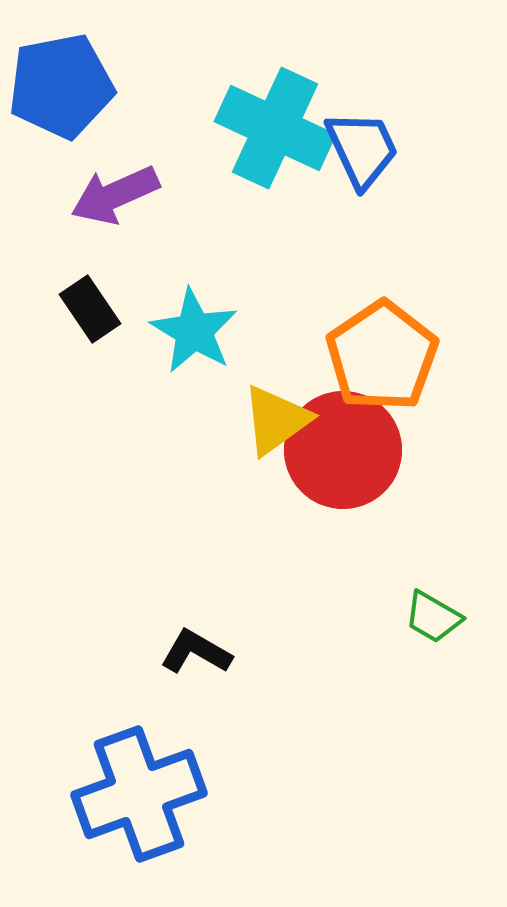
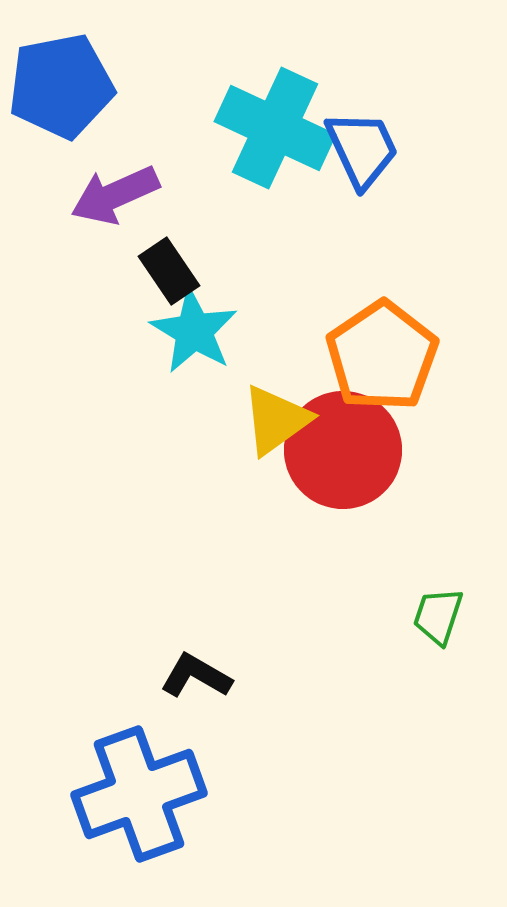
black rectangle: moved 79 px right, 38 px up
green trapezoid: moved 5 px right, 1 px up; rotated 78 degrees clockwise
black L-shape: moved 24 px down
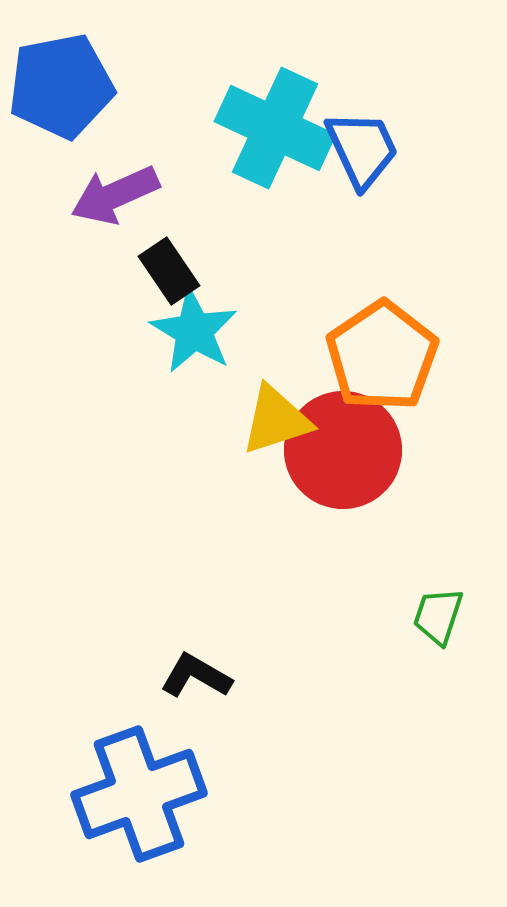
yellow triangle: rotated 18 degrees clockwise
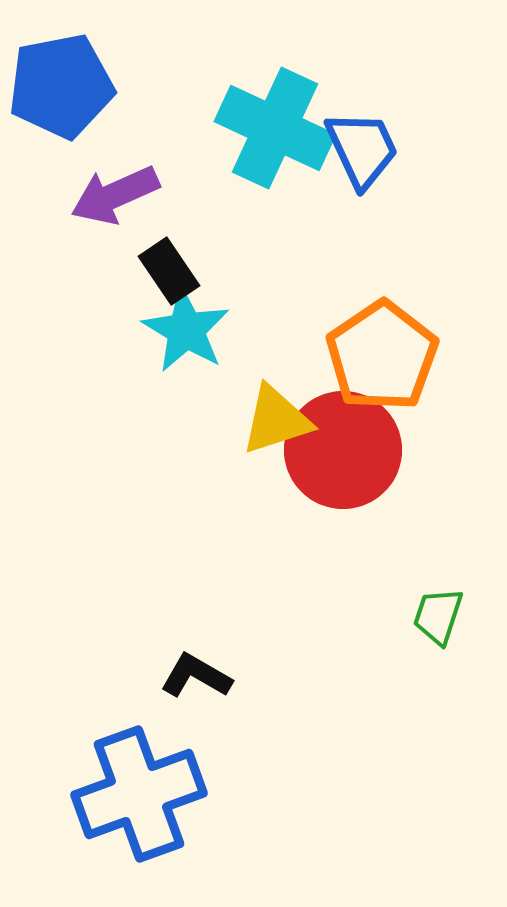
cyan star: moved 8 px left, 1 px up
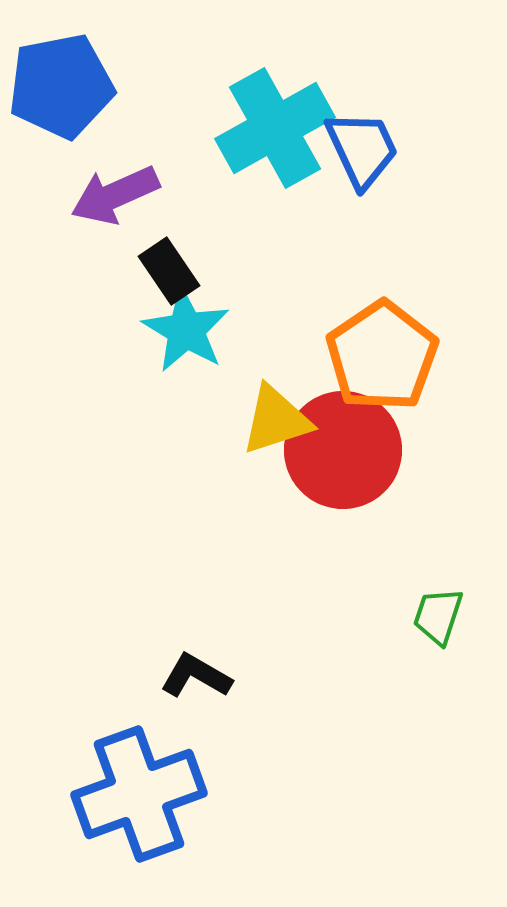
cyan cross: rotated 36 degrees clockwise
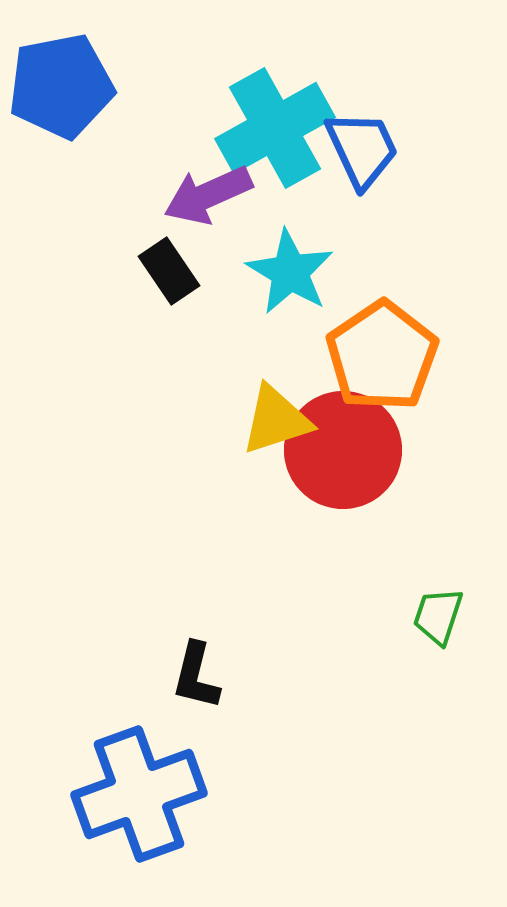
purple arrow: moved 93 px right
cyan star: moved 104 px right, 58 px up
black L-shape: rotated 106 degrees counterclockwise
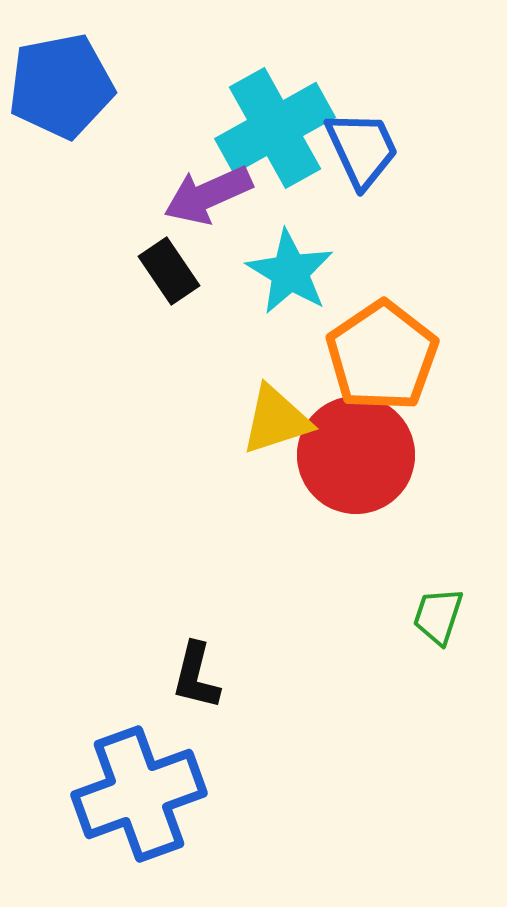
red circle: moved 13 px right, 5 px down
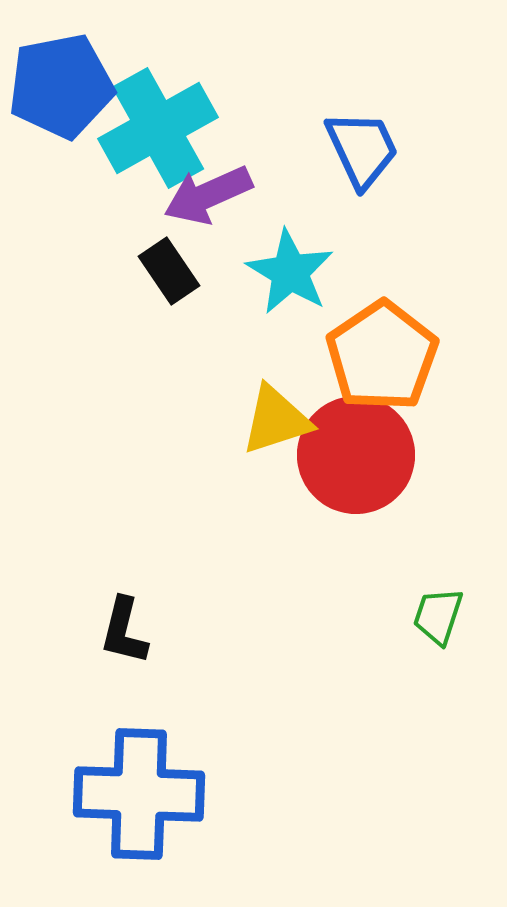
cyan cross: moved 117 px left
black L-shape: moved 72 px left, 45 px up
blue cross: rotated 22 degrees clockwise
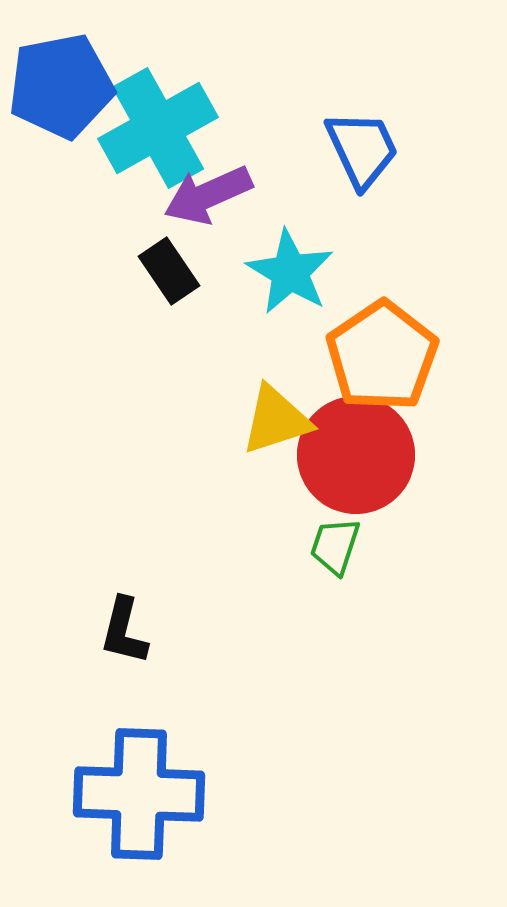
green trapezoid: moved 103 px left, 70 px up
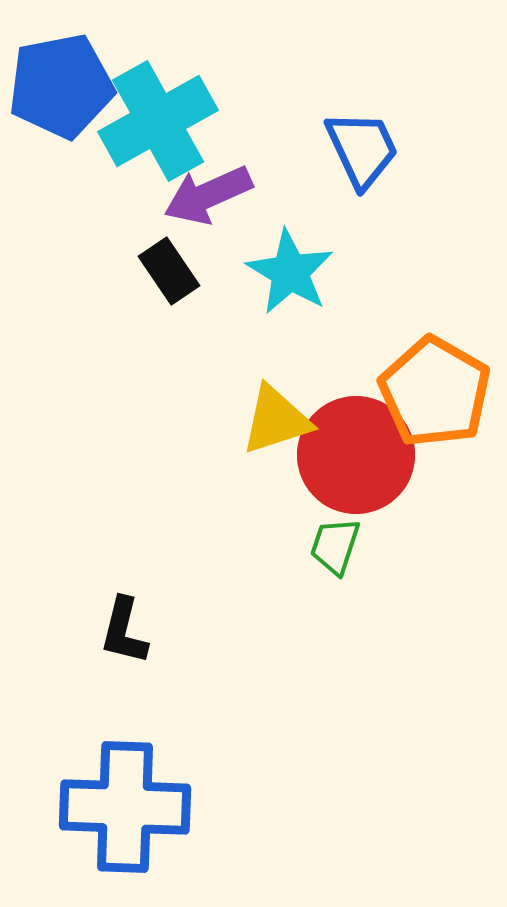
cyan cross: moved 7 px up
orange pentagon: moved 53 px right, 36 px down; rotated 8 degrees counterclockwise
blue cross: moved 14 px left, 13 px down
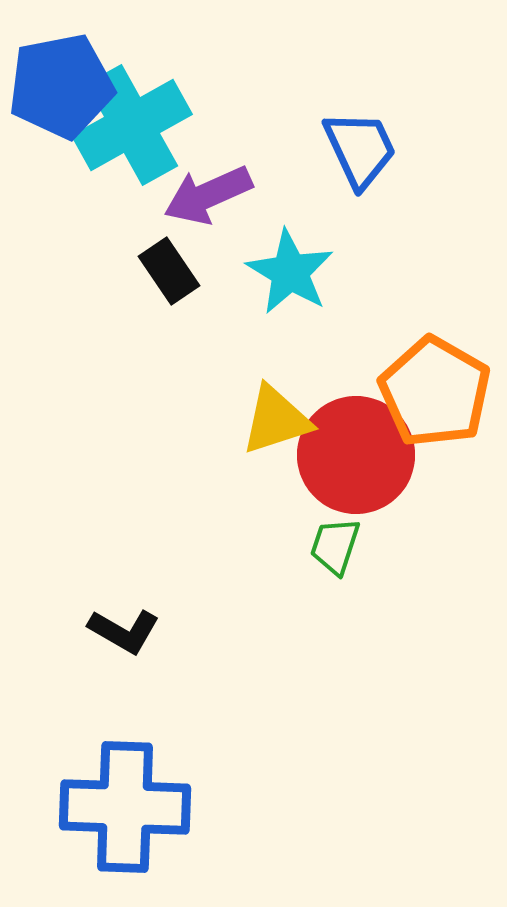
cyan cross: moved 26 px left, 4 px down
blue trapezoid: moved 2 px left
black L-shape: rotated 74 degrees counterclockwise
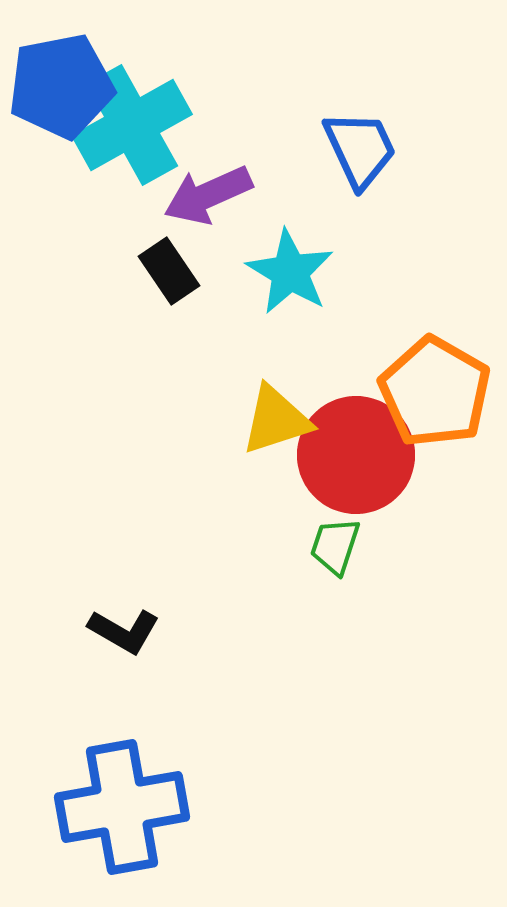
blue cross: moved 3 px left; rotated 12 degrees counterclockwise
